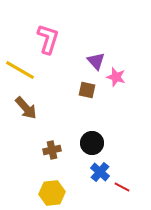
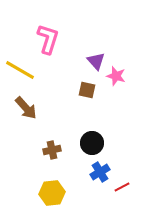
pink star: moved 1 px up
blue cross: rotated 18 degrees clockwise
red line: rotated 56 degrees counterclockwise
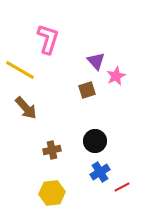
pink star: rotated 30 degrees clockwise
brown square: rotated 30 degrees counterclockwise
black circle: moved 3 px right, 2 px up
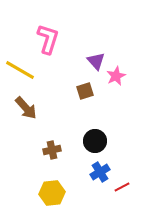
brown square: moved 2 px left, 1 px down
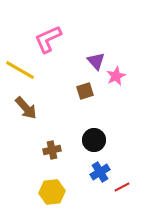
pink L-shape: rotated 132 degrees counterclockwise
black circle: moved 1 px left, 1 px up
yellow hexagon: moved 1 px up
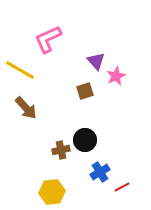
black circle: moved 9 px left
brown cross: moved 9 px right
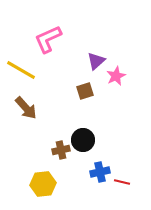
purple triangle: rotated 30 degrees clockwise
yellow line: moved 1 px right
black circle: moved 2 px left
blue cross: rotated 18 degrees clockwise
red line: moved 5 px up; rotated 42 degrees clockwise
yellow hexagon: moved 9 px left, 8 px up
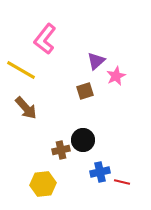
pink L-shape: moved 3 px left; rotated 28 degrees counterclockwise
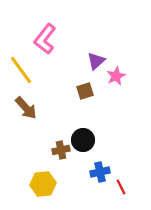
yellow line: rotated 24 degrees clockwise
red line: moved 1 px left, 5 px down; rotated 49 degrees clockwise
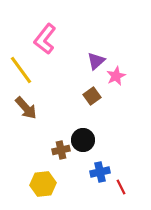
brown square: moved 7 px right, 5 px down; rotated 18 degrees counterclockwise
